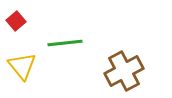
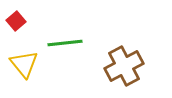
yellow triangle: moved 2 px right, 2 px up
brown cross: moved 5 px up
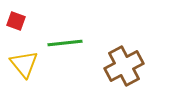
red square: rotated 30 degrees counterclockwise
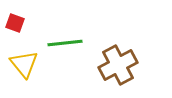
red square: moved 1 px left, 2 px down
brown cross: moved 6 px left, 1 px up
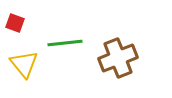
brown cross: moved 7 px up; rotated 6 degrees clockwise
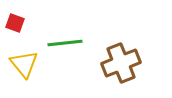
brown cross: moved 3 px right, 5 px down
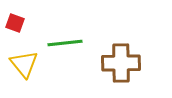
brown cross: rotated 21 degrees clockwise
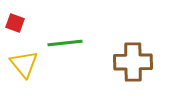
brown cross: moved 12 px right, 1 px up
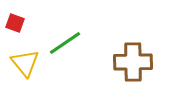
green line: rotated 28 degrees counterclockwise
yellow triangle: moved 1 px right, 1 px up
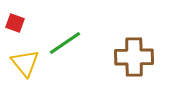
brown cross: moved 1 px right, 5 px up
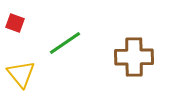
yellow triangle: moved 4 px left, 11 px down
